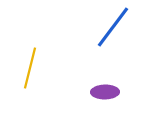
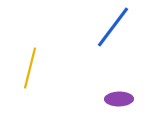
purple ellipse: moved 14 px right, 7 px down
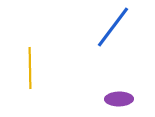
yellow line: rotated 15 degrees counterclockwise
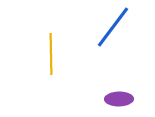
yellow line: moved 21 px right, 14 px up
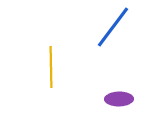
yellow line: moved 13 px down
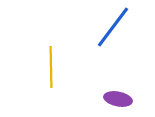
purple ellipse: moved 1 px left; rotated 12 degrees clockwise
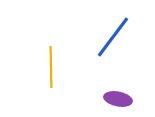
blue line: moved 10 px down
